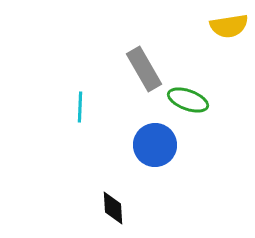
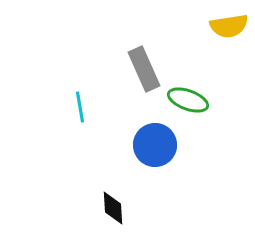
gray rectangle: rotated 6 degrees clockwise
cyan line: rotated 12 degrees counterclockwise
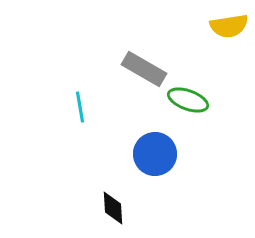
gray rectangle: rotated 36 degrees counterclockwise
blue circle: moved 9 px down
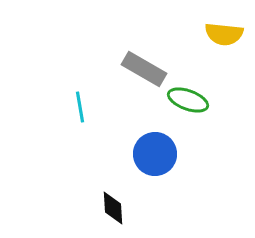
yellow semicircle: moved 5 px left, 8 px down; rotated 15 degrees clockwise
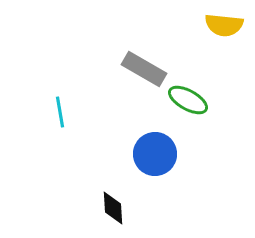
yellow semicircle: moved 9 px up
green ellipse: rotated 9 degrees clockwise
cyan line: moved 20 px left, 5 px down
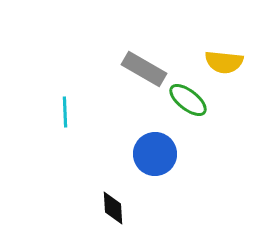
yellow semicircle: moved 37 px down
green ellipse: rotated 9 degrees clockwise
cyan line: moved 5 px right; rotated 8 degrees clockwise
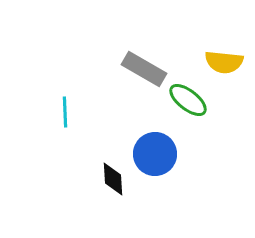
black diamond: moved 29 px up
